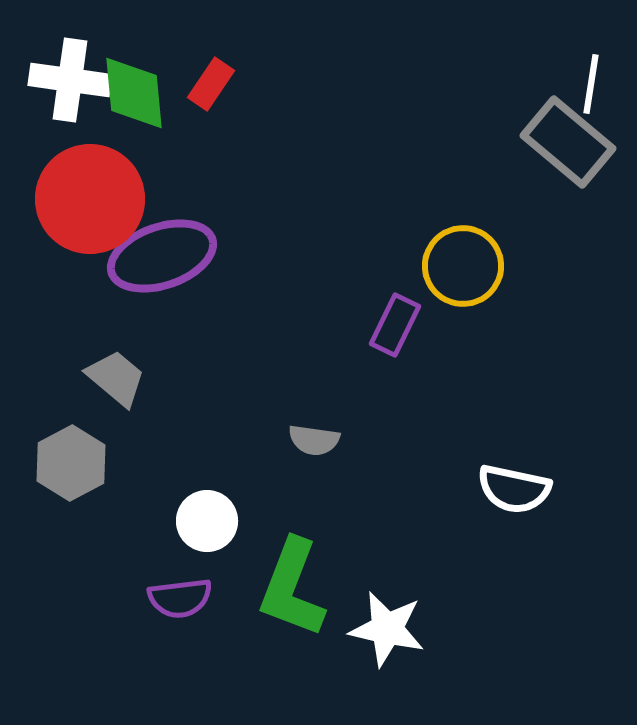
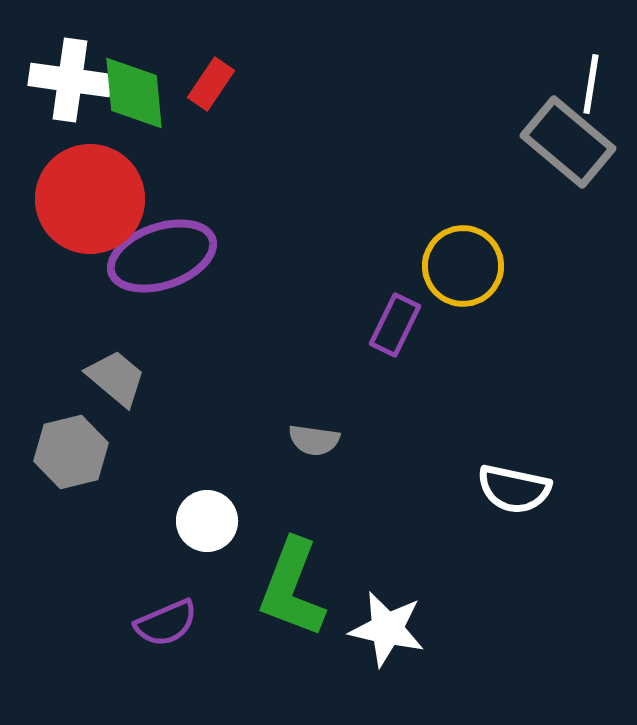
gray hexagon: moved 11 px up; rotated 14 degrees clockwise
purple semicircle: moved 14 px left, 25 px down; rotated 16 degrees counterclockwise
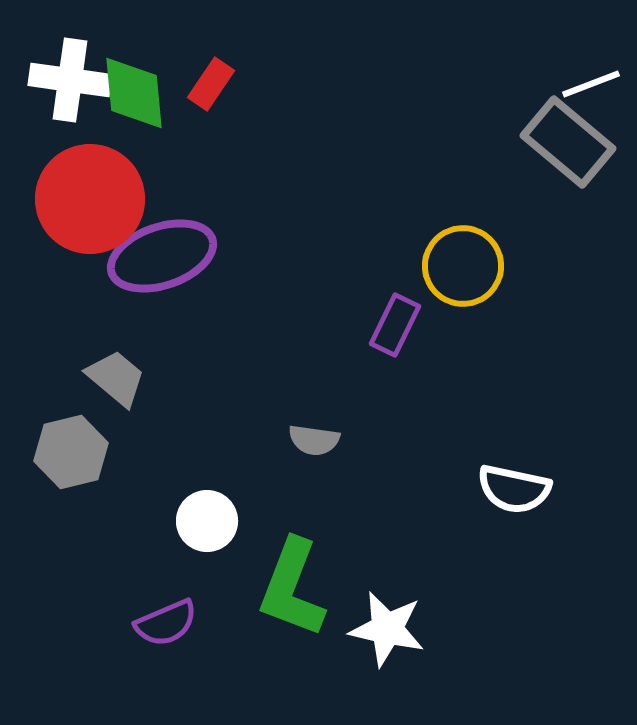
white line: rotated 60 degrees clockwise
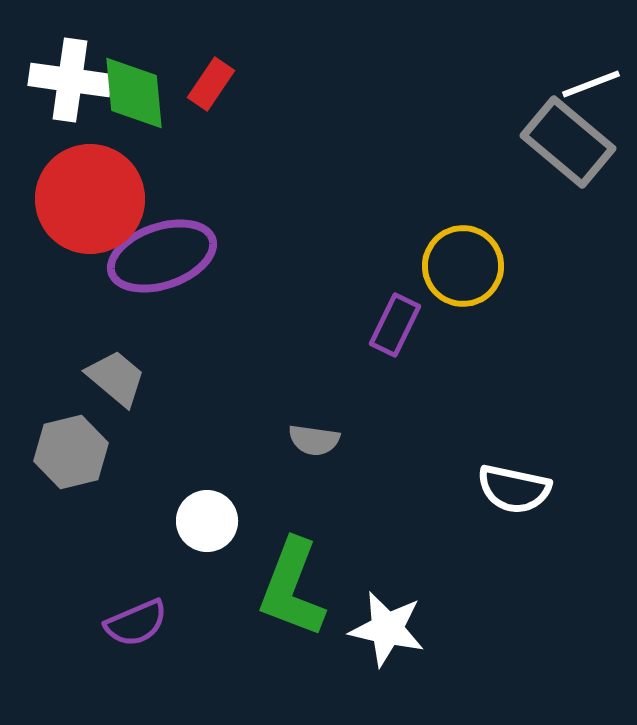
purple semicircle: moved 30 px left
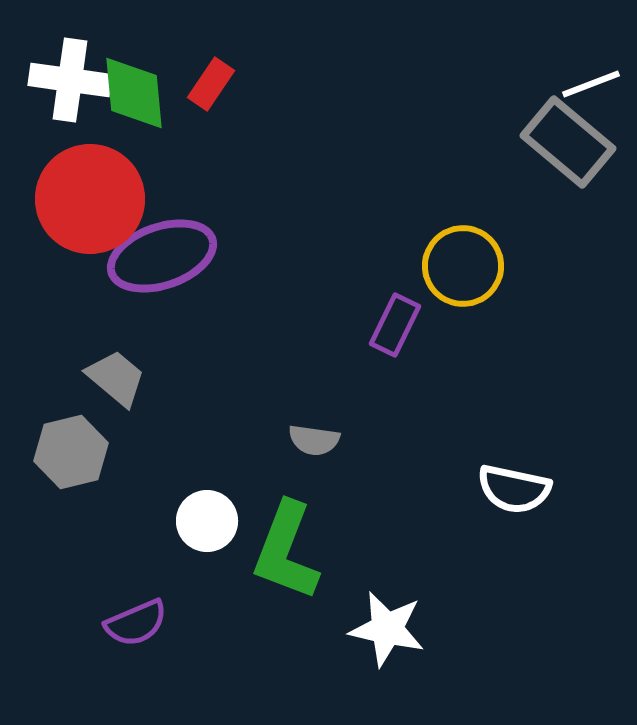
green L-shape: moved 6 px left, 37 px up
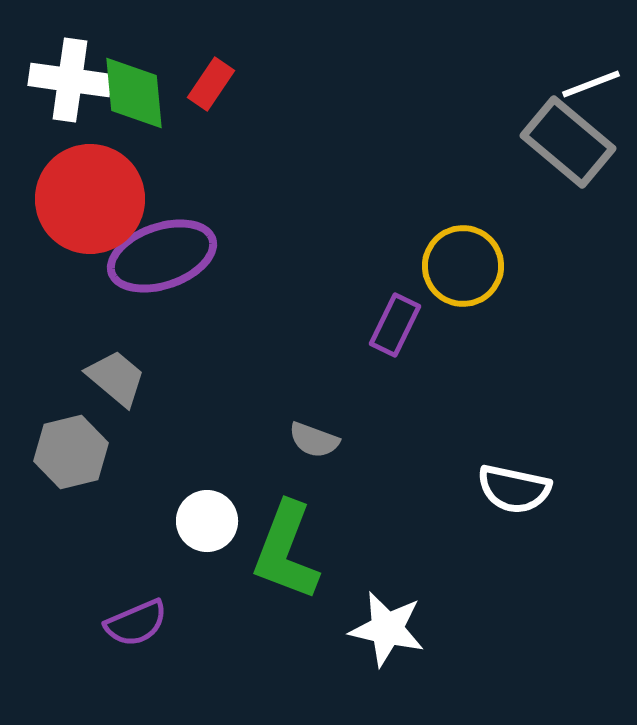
gray semicircle: rotated 12 degrees clockwise
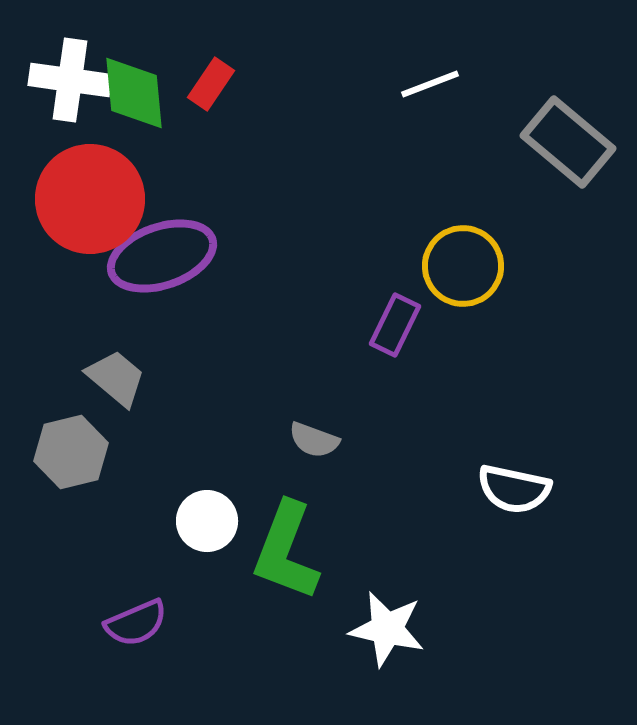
white line: moved 161 px left
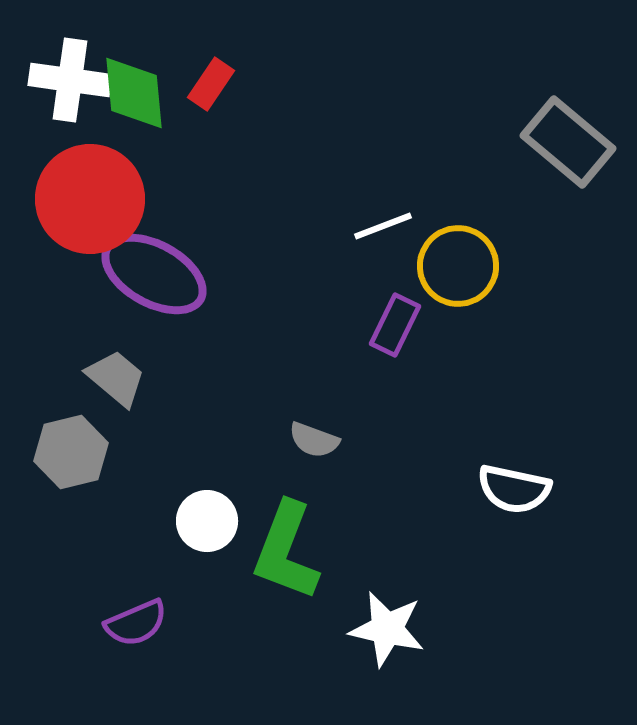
white line: moved 47 px left, 142 px down
purple ellipse: moved 8 px left, 18 px down; rotated 48 degrees clockwise
yellow circle: moved 5 px left
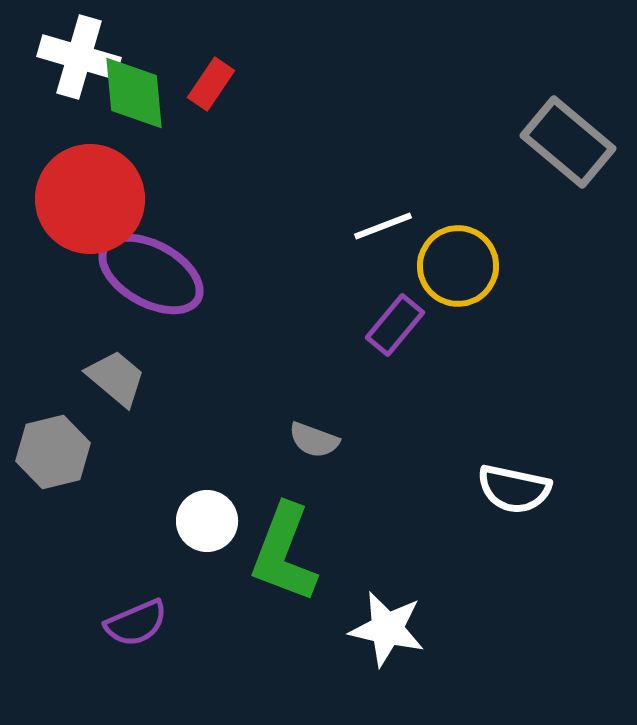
white cross: moved 9 px right, 23 px up; rotated 8 degrees clockwise
purple ellipse: moved 3 px left
purple rectangle: rotated 14 degrees clockwise
gray hexagon: moved 18 px left
green L-shape: moved 2 px left, 2 px down
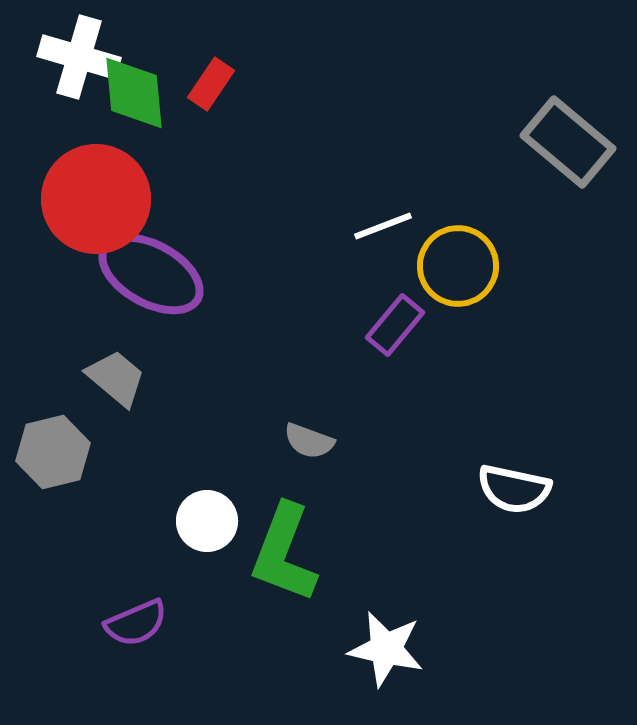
red circle: moved 6 px right
gray semicircle: moved 5 px left, 1 px down
white star: moved 1 px left, 20 px down
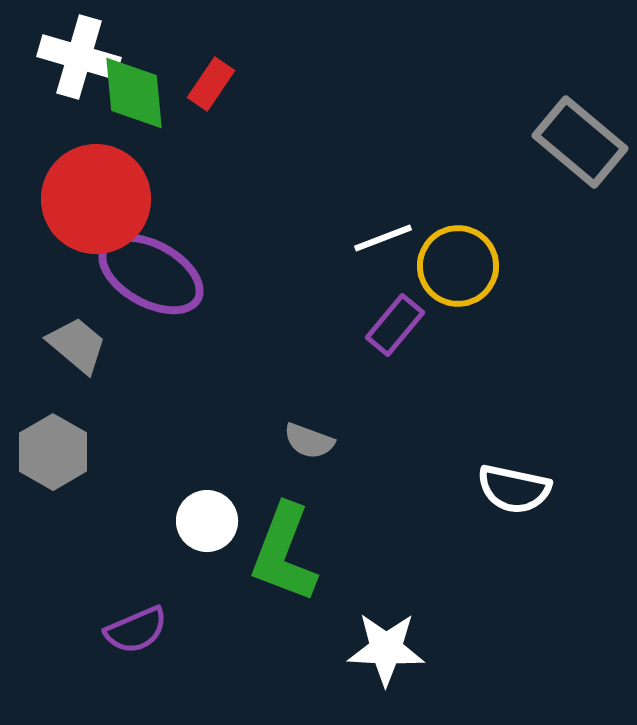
gray rectangle: moved 12 px right
white line: moved 12 px down
gray trapezoid: moved 39 px left, 33 px up
gray hexagon: rotated 16 degrees counterclockwise
purple semicircle: moved 7 px down
white star: rotated 10 degrees counterclockwise
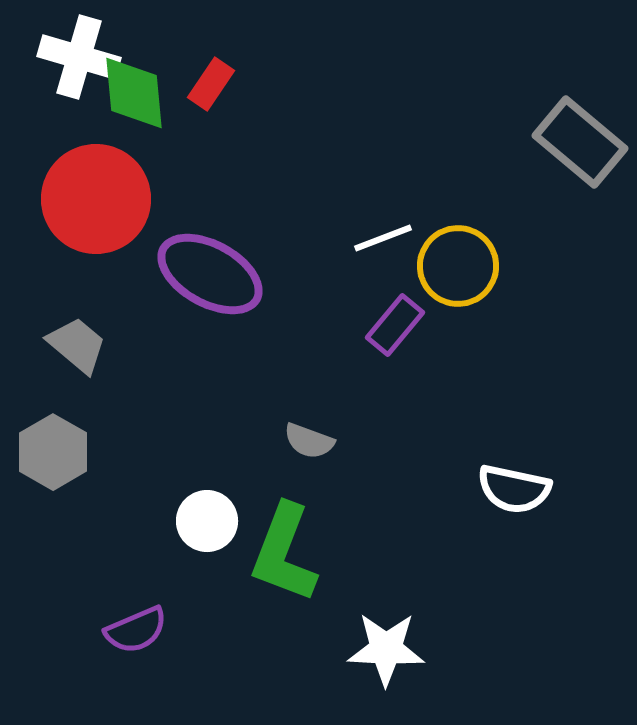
purple ellipse: moved 59 px right
